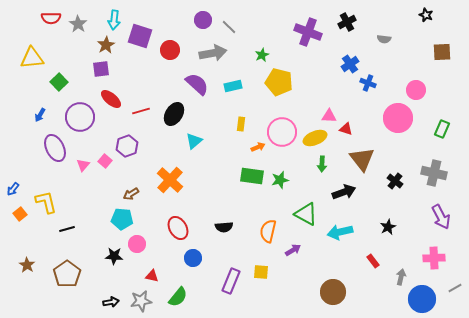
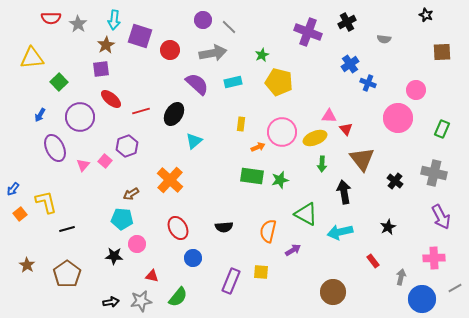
cyan rectangle at (233, 86): moved 4 px up
red triangle at (346, 129): rotated 32 degrees clockwise
black arrow at (344, 192): rotated 80 degrees counterclockwise
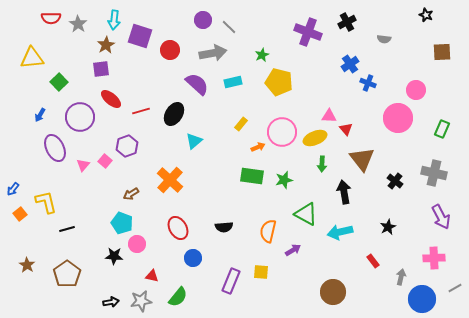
yellow rectangle at (241, 124): rotated 32 degrees clockwise
green star at (280, 180): moved 4 px right
cyan pentagon at (122, 219): moved 4 px down; rotated 15 degrees clockwise
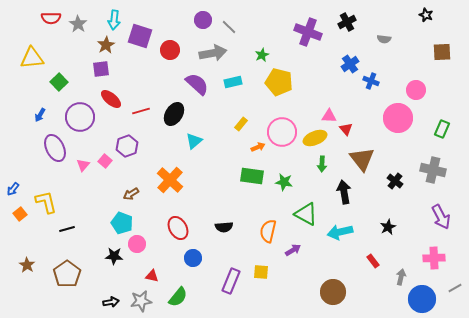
blue cross at (368, 83): moved 3 px right, 2 px up
gray cross at (434, 173): moved 1 px left, 3 px up
green star at (284, 180): moved 2 px down; rotated 24 degrees clockwise
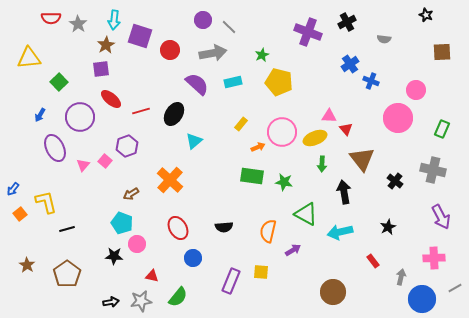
yellow triangle at (32, 58): moved 3 px left
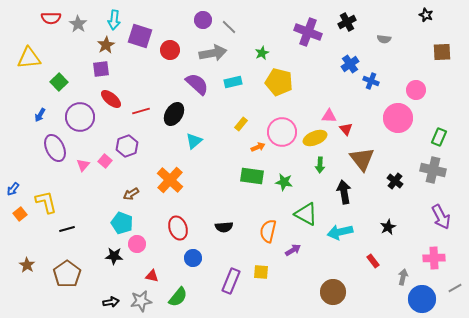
green star at (262, 55): moved 2 px up
green rectangle at (442, 129): moved 3 px left, 8 px down
green arrow at (322, 164): moved 2 px left, 1 px down
red ellipse at (178, 228): rotated 10 degrees clockwise
gray arrow at (401, 277): moved 2 px right
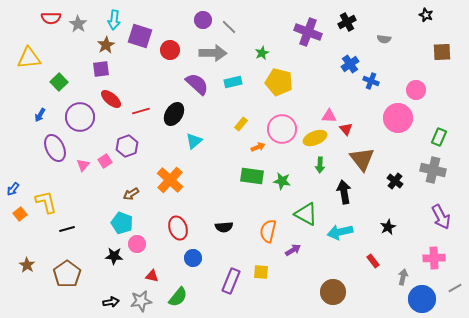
gray arrow at (213, 53): rotated 12 degrees clockwise
pink circle at (282, 132): moved 3 px up
pink square at (105, 161): rotated 16 degrees clockwise
green star at (284, 182): moved 2 px left, 1 px up
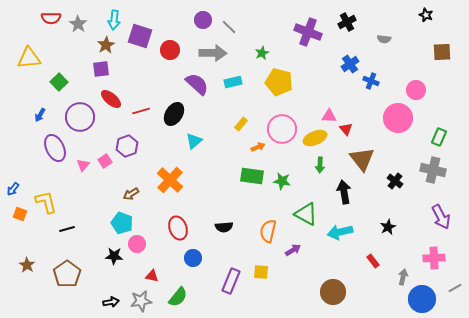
orange square at (20, 214): rotated 32 degrees counterclockwise
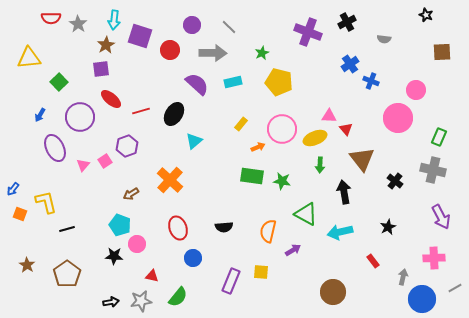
purple circle at (203, 20): moved 11 px left, 5 px down
cyan pentagon at (122, 223): moved 2 px left, 2 px down
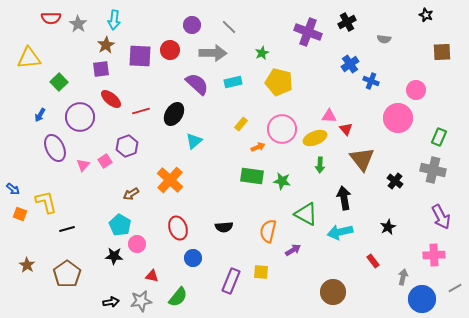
purple square at (140, 36): moved 20 px down; rotated 15 degrees counterclockwise
blue arrow at (13, 189): rotated 88 degrees counterclockwise
black arrow at (344, 192): moved 6 px down
cyan pentagon at (120, 225): rotated 10 degrees clockwise
pink cross at (434, 258): moved 3 px up
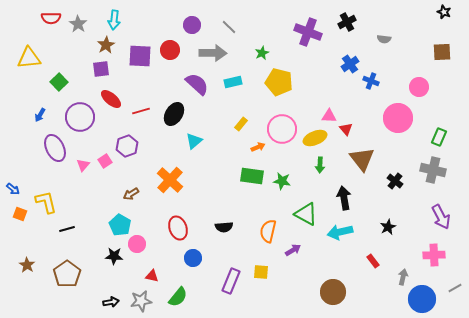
black star at (426, 15): moved 18 px right, 3 px up
pink circle at (416, 90): moved 3 px right, 3 px up
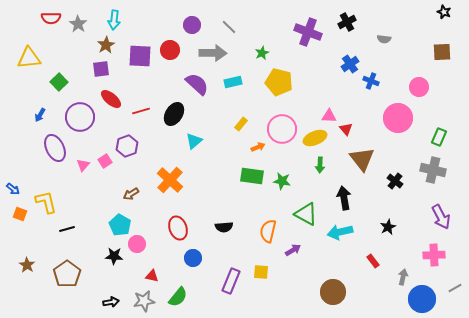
gray star at (141, 301): moved 3 px right
